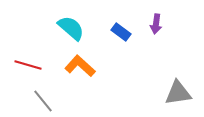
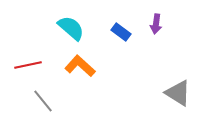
red line: rotated 28 degrees counterclockwise
gray triangle: rotated 40 degrees clockwise
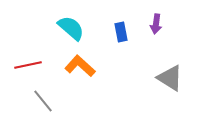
blue rectangle: rotated 42 degrees clockwise
gray triangle: moved 8 px left, 15 px up
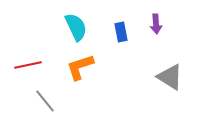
purple arrow: rotated 12 degrees counterclockwise
cyan semicircle: moved 5 px right, 1 px up; rotated 24 degrees clockwise
orange L-shape: moved 1 px down; rotated 60 degrees counterclockwise
gray triangle: moved 1 px up
gray line: moved 2 px right
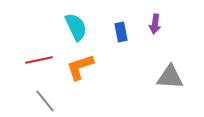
purple arrow: moved 1 px left; rotated 12 degrees clockwise
red line: moved 11 px right, 5 px up
gray triangle: rotated 28 degrees counterclockwise
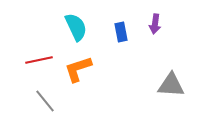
orange L-shape: moved 2 px left, 2 px down
gray triangle: moved 1 px right, 8 px down
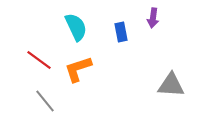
purple arrow: moved 2 px left, 6 px up
red line: rotated 48 degrees clockwise
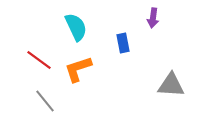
blue rectangle: moved 2 px right, 11 px down
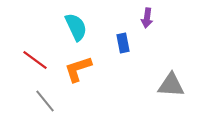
purple arrow: moved 6 px left
red line: moved 4 px left
